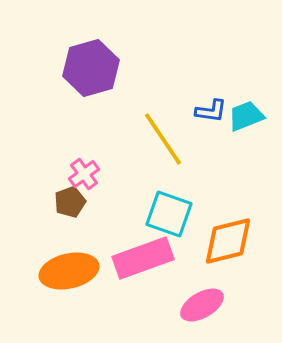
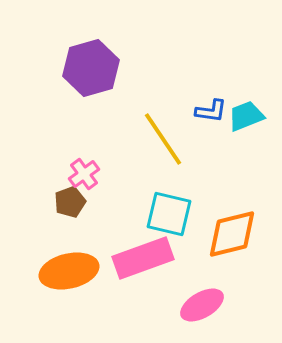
cyan square: rotated 6 degrees counterclockwise
orange diamond: moved 4 px right, 7 px up
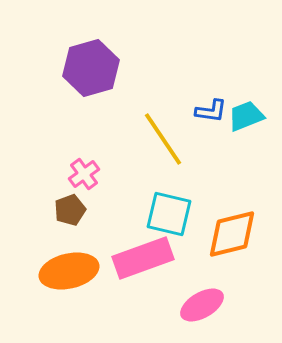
brown pentagon: moved 8 px down
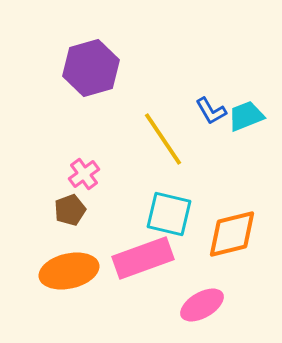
blue L-shape: rotated 52 degrees clockwise
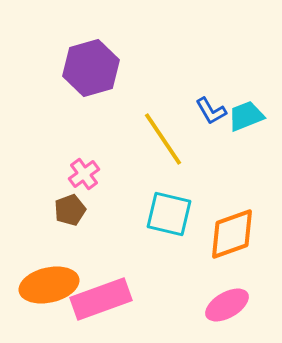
orange diamond: rotated 6 degrees counterclockwise
pink rectangle: moved 42 px left, 41 px down
orange ellipse: moved 20 px left, 14 px down
pink ellipse: moved 25 px right
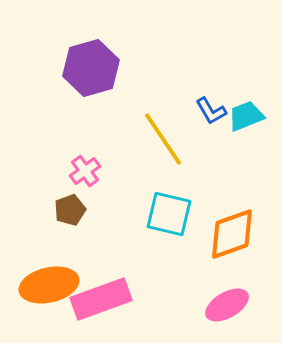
pink cross: moved 1 px right, 3 px up
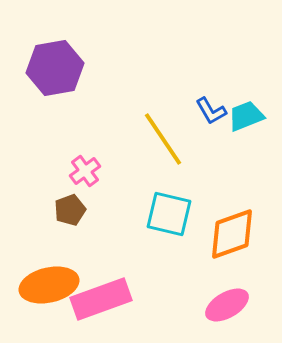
purple hexagon: moved 36 px left; rotated 6 degrees clockwise
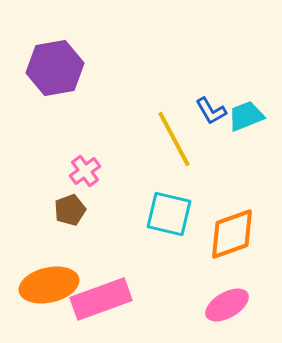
yellow line: moved 11 px right; rotated 6 degrees clockwise
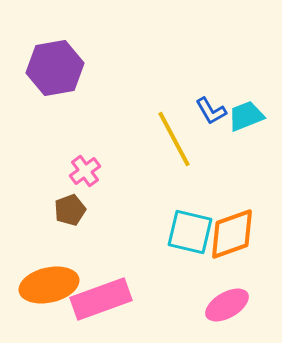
cyan square: moved 21 px right, 18 px down
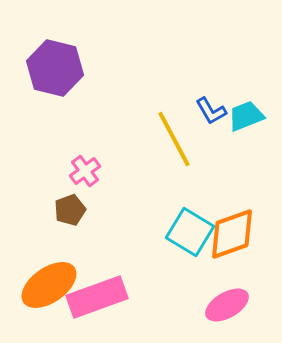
purple hexagon: rotated 24 degrees clockwise
cyan square: rotated 18 degrees clockwise
orange ellipse: rotated 22 degrees counterclockwise
pink rectangle: moved 4 px left, 2 px up
